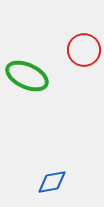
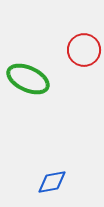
green ellipse: moved 1 px right, 3 px down
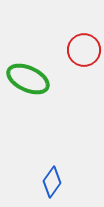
blue diamond: rotated 44 degrees counterclockwise
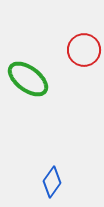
green ellipse: rotated 12 degrees clockwise
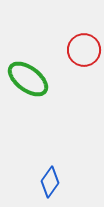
blue diamond: moved 2 px left
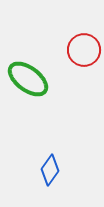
blue diamond: moved 12 px up
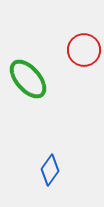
green ellipse: rotated 12 degrees clockwise
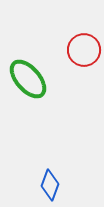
blue diamond: moved 15 px down; rotated 16 degrees counterclockwise
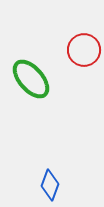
green ellipse: moved 3 px right
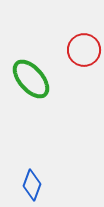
blue diamond: moved 18 px left
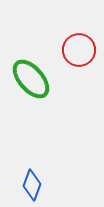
red circle: moved 5 px left
